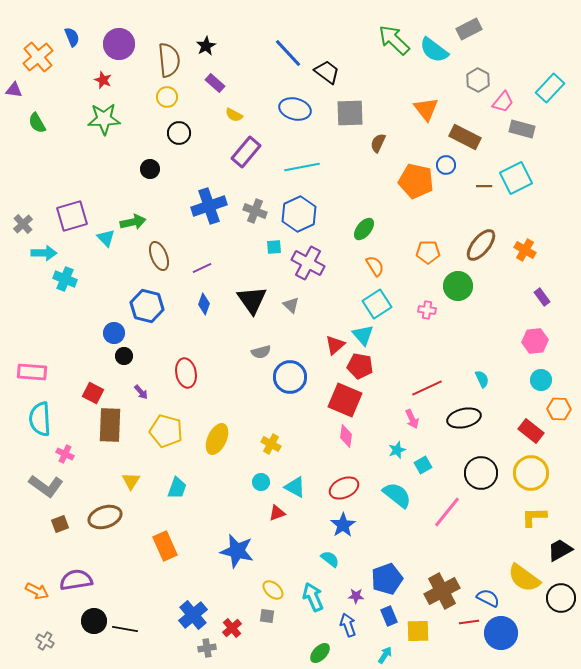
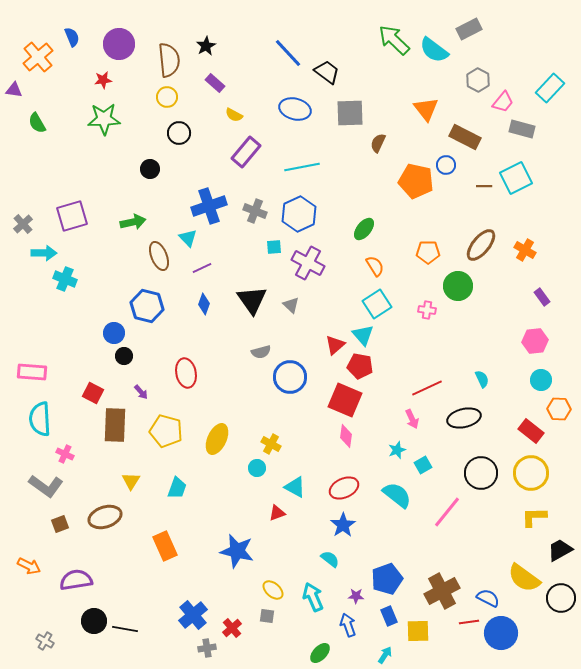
red star at (103, 80): rotated 30 degrees counterclockwise
cyan triangle at (106, 238): moved 82 px right
brown rectangle at (110, 425): moved 5 px right
cyan circle at (261, 482): moved 4 px left, 14 px up
orange arrow at (37, 591): moved 8 px left, 25 px up
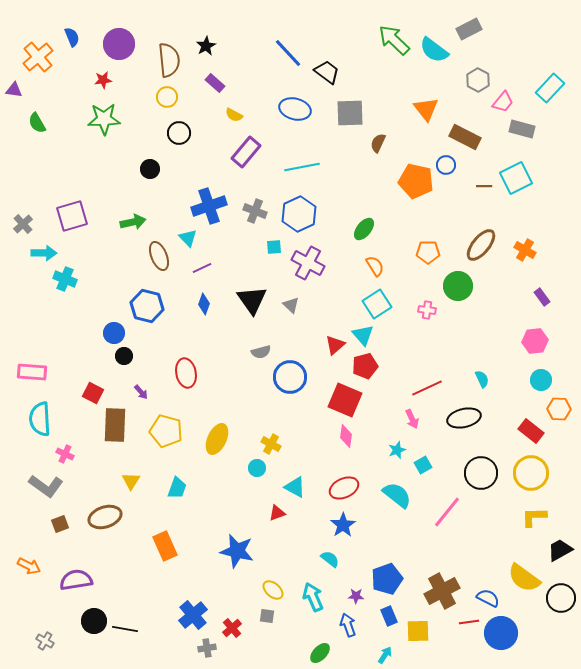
red pentagon at (360, 366): moved 5 px right; rotated 25 degrees counterclockwise
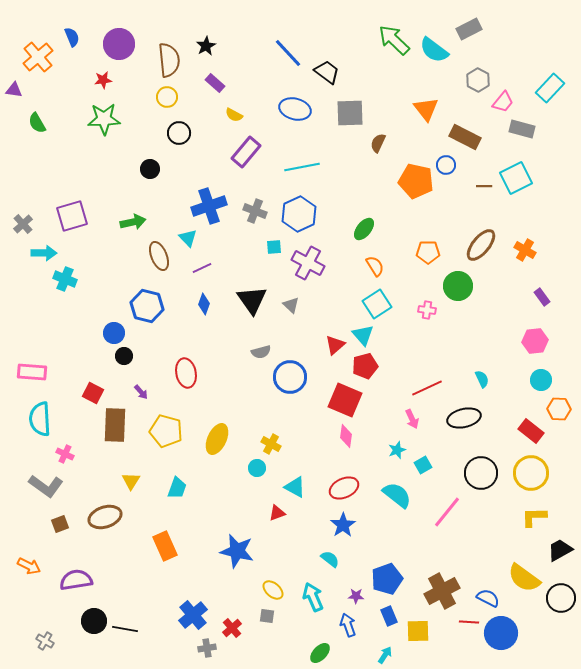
red line at (469, 622): rotated 12 degrees clockwise
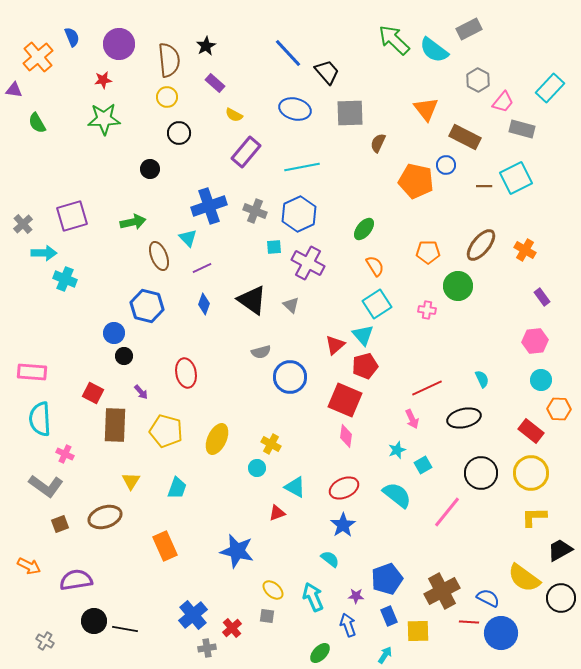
black trapezoid at (327, 72): rotated 12 degrees clockwise
black triangle at (252, 300): rotated 20 degrees counterclockwise
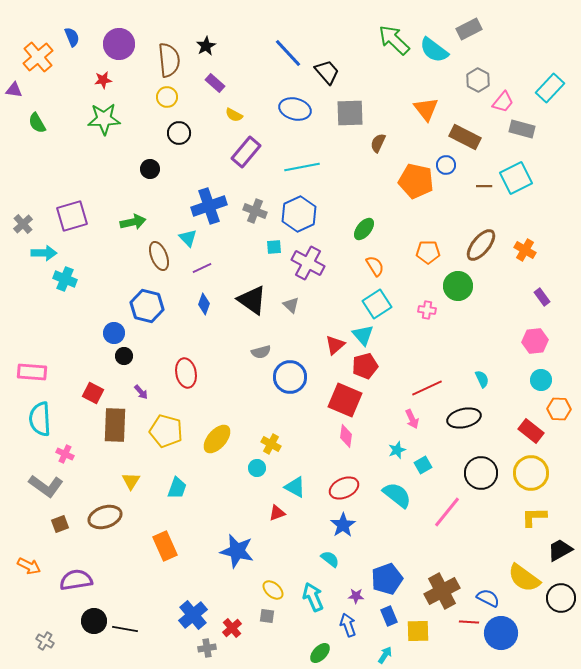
yellow ellipse at (217, 439): rotated 16 degrees clockwise
